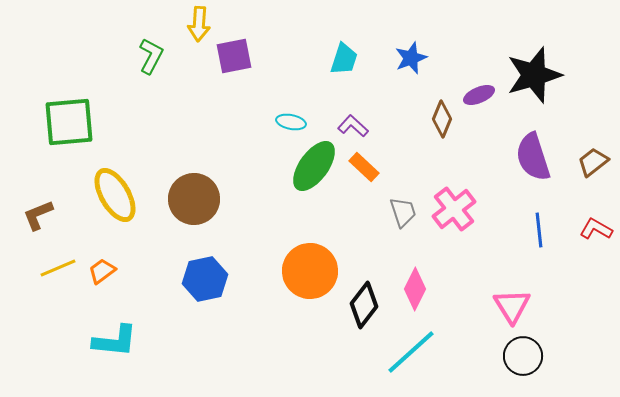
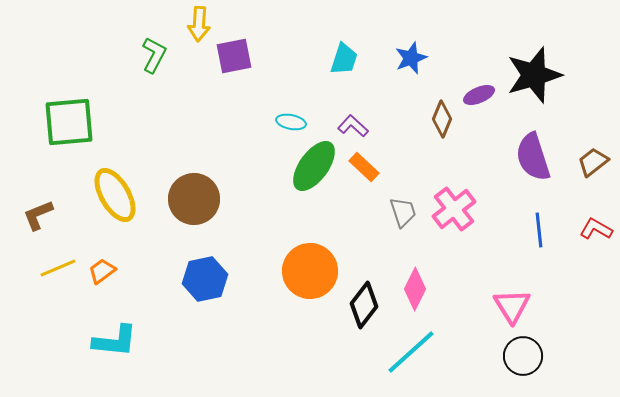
green L-shape: moved 3 px right, 1 px up
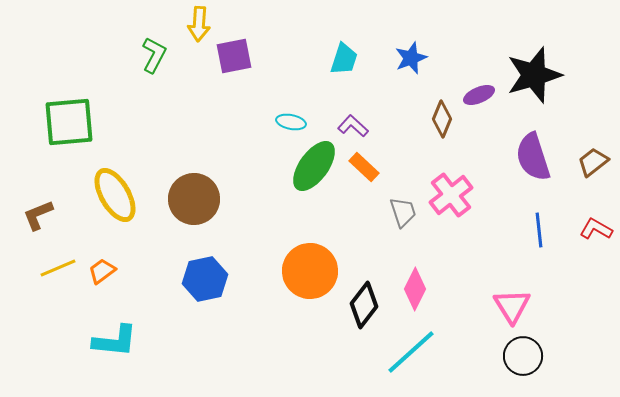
pink cross: moved 3 px left, 14 px up
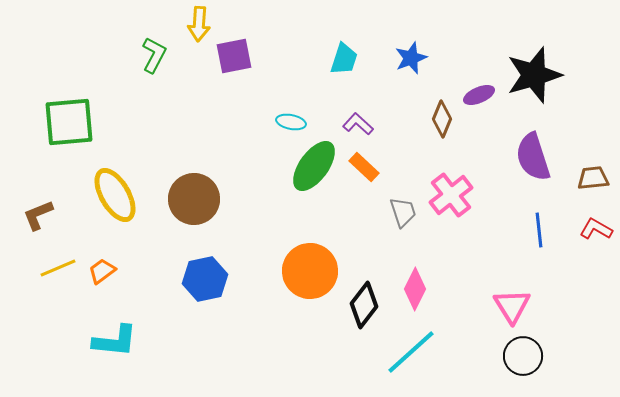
purple L-shape: moved 5 px right, 2 px up
brown trapezoid: moved 16 px down; rotated 32 degrees clockwise
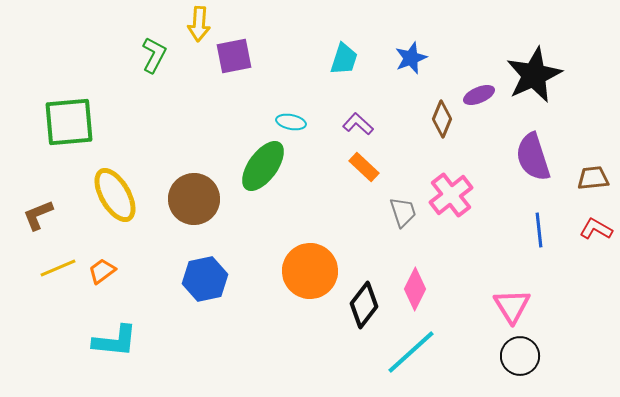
black star: rotated 8 degrees counterclockwise
green ellipse: moved 51 px left
black circle: moved 3 px left
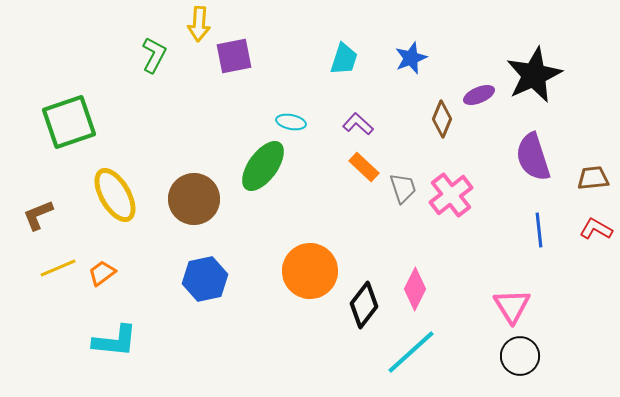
green square: rotated 14 degrees counterclockwise
gray trapezoid: moved 24 px up
orange trapezoid: moved 2 px down
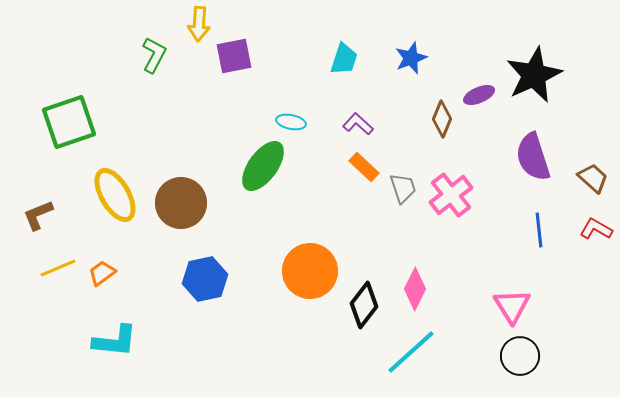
brown trapezoid: rotated 48 degrees clockwise
brown circle: moved 13 px left, 4 px down
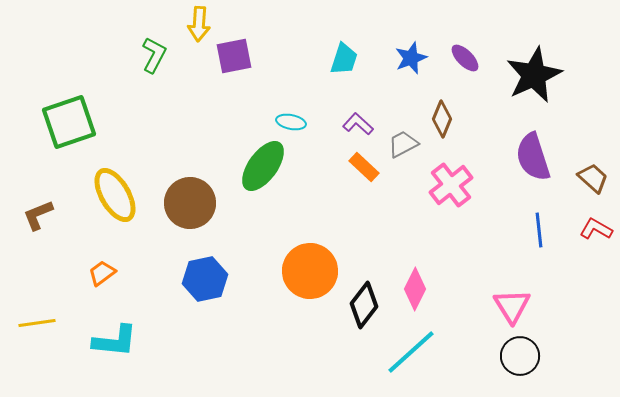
purple ellipse: moved 14 px left, 37 px up; rotated 68 degrees clockwise
gray trapezoid: moved 44 px up; rotated 100 degrees counterclockwise
pink cross: moved 10 px up
brown circle: moved 9 px right
yellow line: moved 21 px left, 55 px down; rotated 15 degrees clockwise
